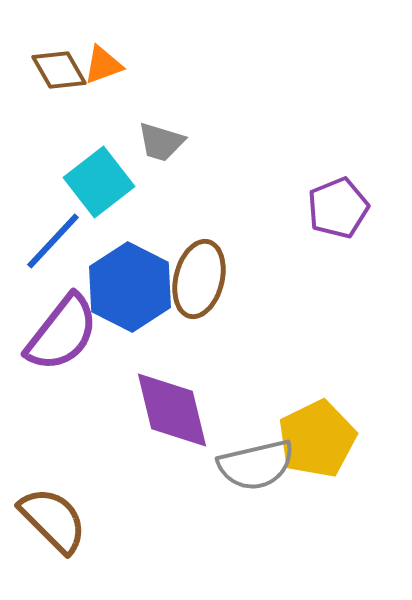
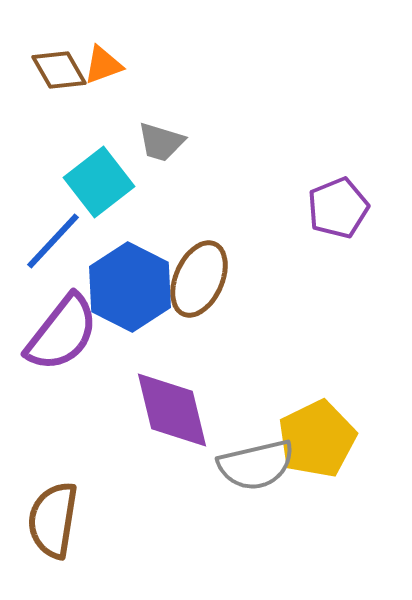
brown ellipse: rotated 10 degrees clockwise
brown semicircle: rotated 126 degrees counterclockwise
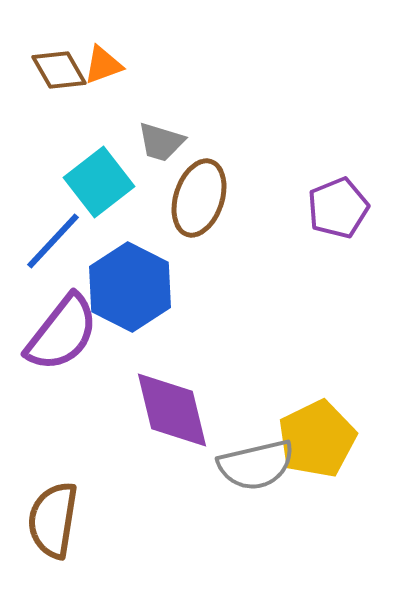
brown ellipse: moved 81 px up; rotated 6 degrees counterclockwise
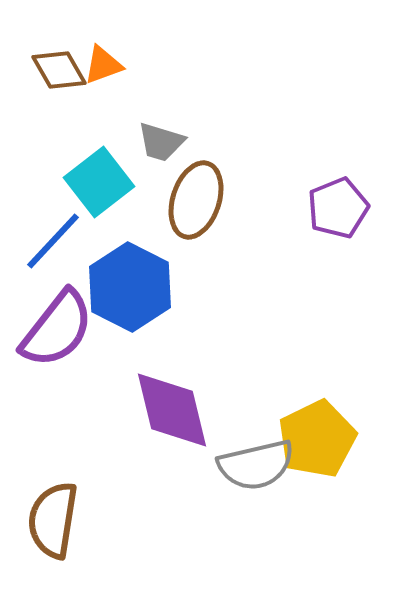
brown ellipse: moved 3 px left, 2 px down
purple semicircle: moved 5 px left, 4 px up
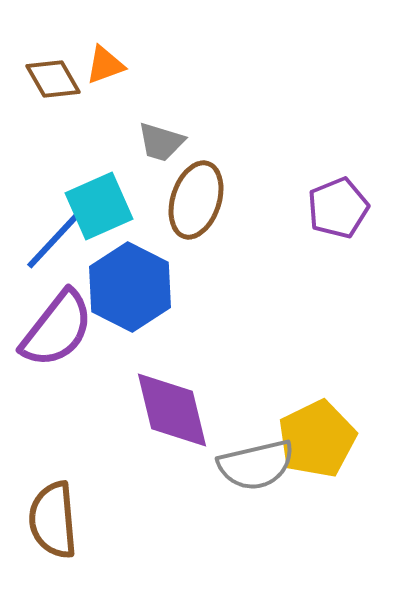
orange triangle: moved 2 px right
brown diamond: moved 6 px left, 9 px down
cyan square: moved 24 px down; rotated 14 degrees clockwise
brown semicircle: rotated 14 degrees counterclockwise
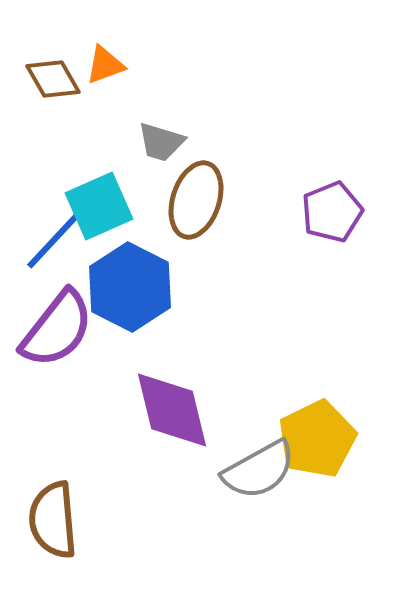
purple pentagon: moved 6 px left, 4 px down
gray semicircle: moved 3 px right, 5 px down; rotated 16 degrees counterclockwise
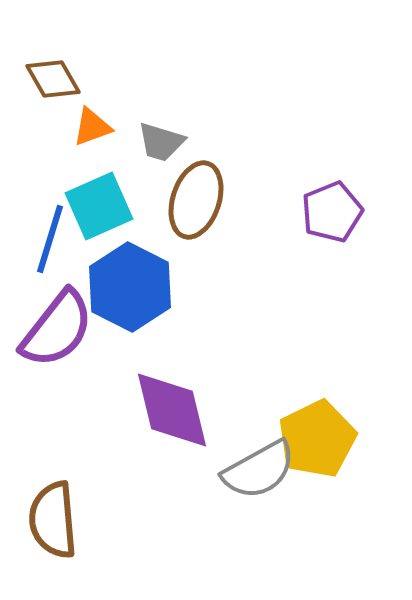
orange triangle: moved 13 px left, 62 px down
blue line: moved 3 px left, 2 px up; rotated 26 degrees counterclockwise
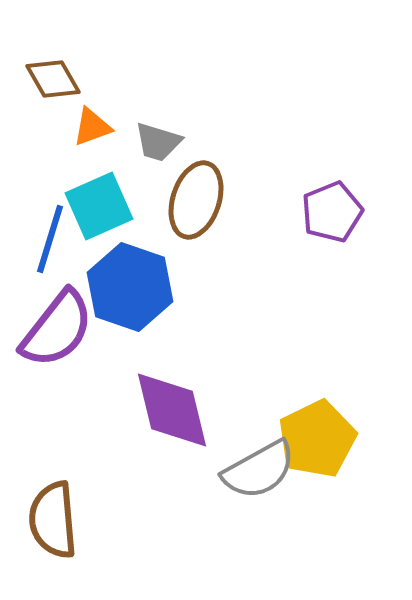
gray trapezoid: moved 3 px left
blue hexagon: rotated 8 degrees counterclockwise
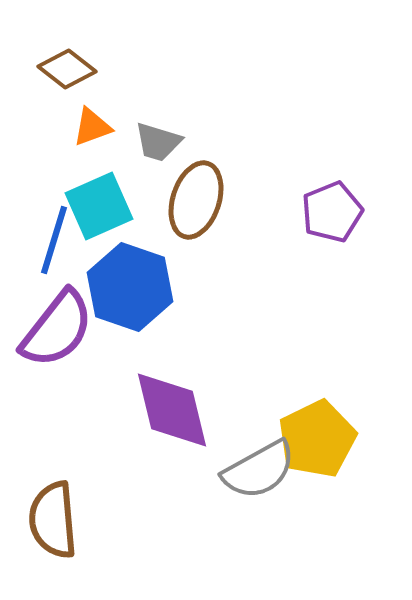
brown diamond: moved 14 px right, 10 px up; rotated 22 degrees counterclockwise
blue line: moved 4 px right, 1 px down
